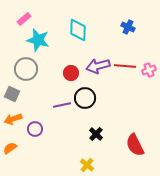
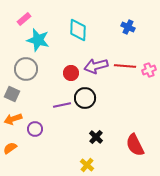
purple arrow: moved 2 px left
black cross: moved 3 px down
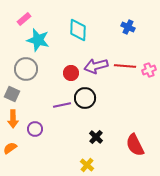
orange arrow: rotated 72 degrees counterclockwise
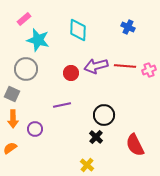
black circle: moved 19 px right, 17 px down
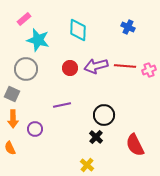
red circle: moved 1 px left, 5 px up
orange semicircle: rotated 80 degrees counterclockwise
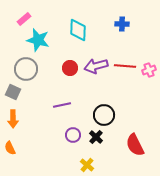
blue cross: moved 6 px left, 3 px up; rotated 24 degrees counterclockwise
gray square: moved 1 px right, 2 px up
purple circle: moved 38 px right, 6 px down
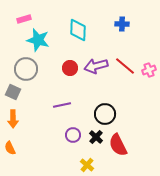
pink rectangle: rotated 24 degrees clockwise
red line: rotated 35 degrees clockwise
black circle: moved 1 px right, 1 px up
red semicircle: moved 17 px left
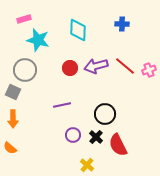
gray circle: moved 1 px left, 1 px down
orange semicircle: rotated 24 degrees counterclockwise
